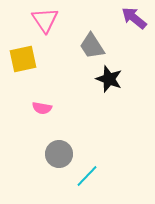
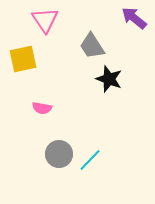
cyan line: moved 3 px right, 16 px up
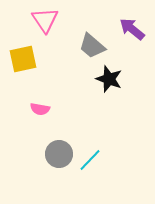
purple arrow: moved 2 px left, 11 px down
gray trapezoid: rotated 16 degrees counterclockwise
pink semicircle: moved 2 px left, 1 px down
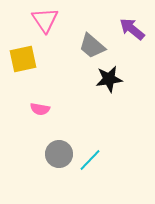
black star: rotated 28 degrees counterclockwise
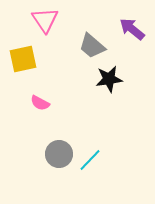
pink semicircle: moved 6 px up; rotated 18 degrees clockwise
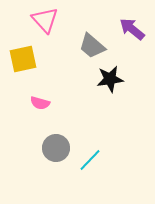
pink triangle: rotated 8 degrees counterclockwise
black star: moved 1 px right
pink semicircle: rotated 12 degrees counterclockwise
gray circle: moved 3 px left, 6 px up
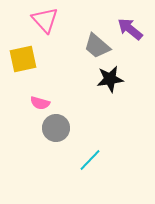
purple arrow: moved 2 px left
gray trapezoid: moved 5 px right
gray circle: moved 20 px up
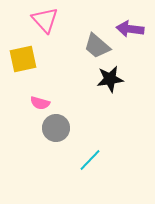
purple arrow: rotated 32 degrees counterclockwise
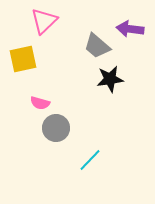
pink triangle: moved 1 px left, 1 px down; rotated 28 degrees clockwise
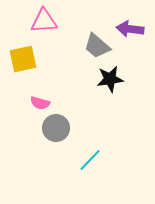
pink triangle: rotated 40 degrees clockwise
